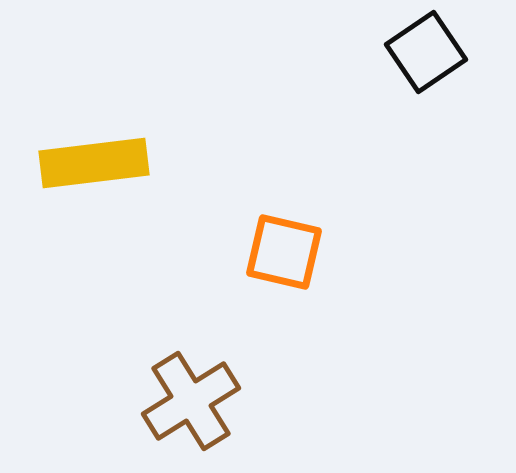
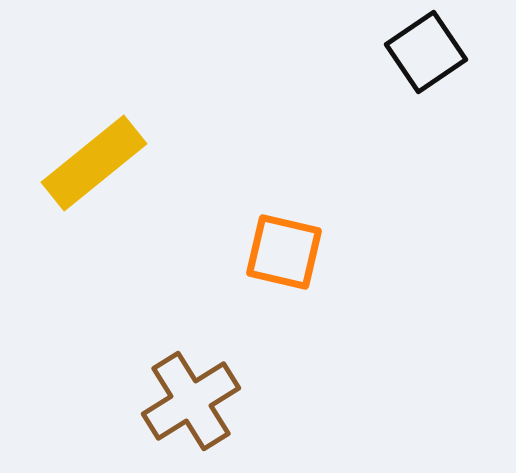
yellow rectangle: rotated 32 degrees counterclockwise
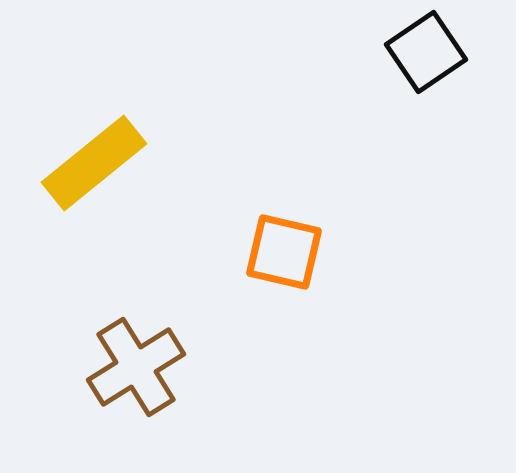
brown cross: moved 55 px left, 34 px up
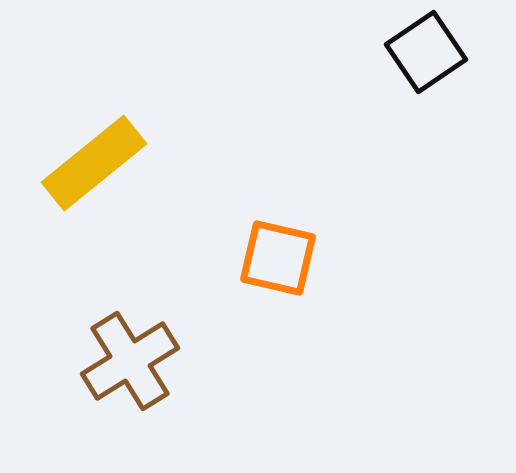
orange square: moved 6 px left, 6 px down
brown cross: moved 6 px left, 6 px up
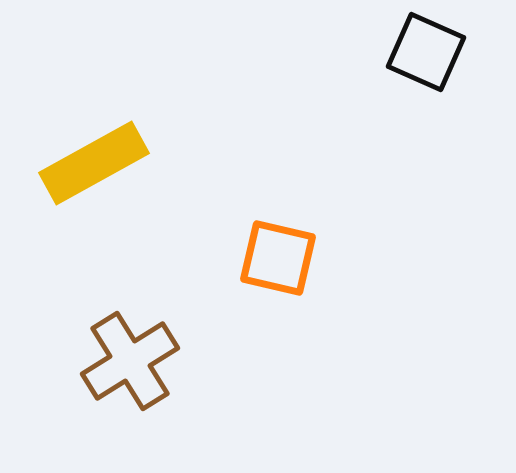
black square: rotated 32 degrees counterclockwise
yellow rectangle: rotated 10 degrees clockwise
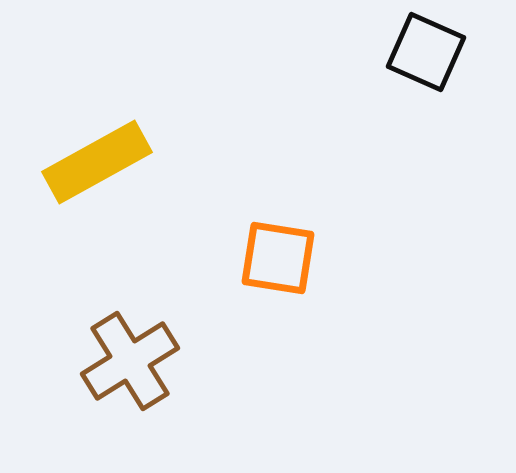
yellow rectangle: moved 3 px right, 1 px up
orange square: rotated 4 degrees counterclockwise
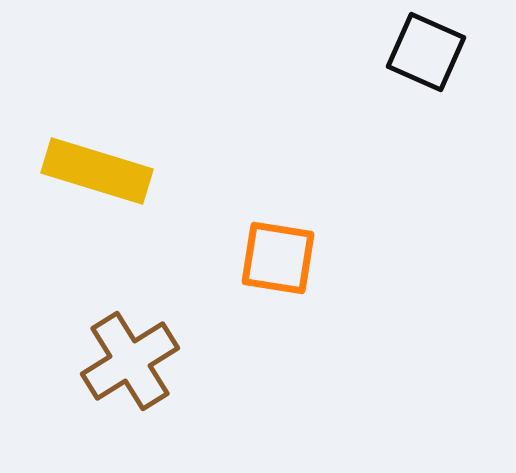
yellow rectangle: moved 9 px down; rotated 46 degrees clockwise
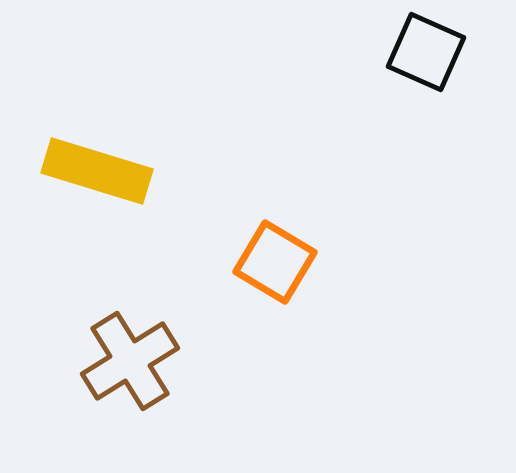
orange square: moved 3 px left, 4 px down; rotated 22 degrees clockwise
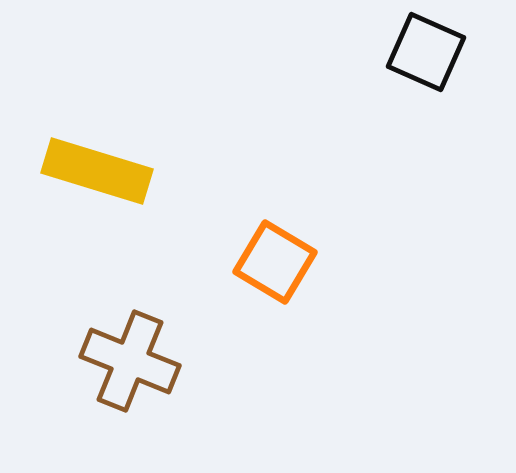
brown cross: rotated 36 degrees counterclockwise
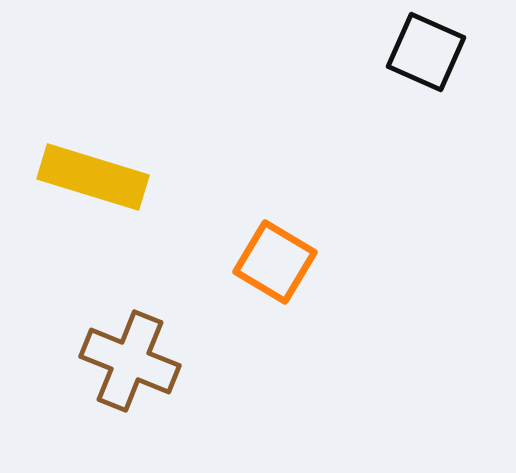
yellow rectangle: moved 4 px left, 6 px down
